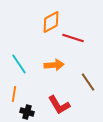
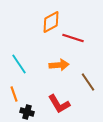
orange arrow: moved 5 px right
orange line: rotated 28 degrees counterclockwise
red L-shape: moved 1 px up
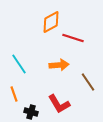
black cross: moved 4 px right
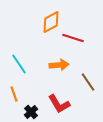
black cross: rotated 32 degrees clockwise
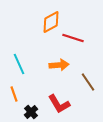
cyan line: rotated 10 degrees clockwise
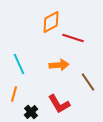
orange line: rotated 35 degrees clockwise
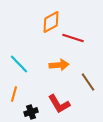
cyan line: rotated 20 degrees counterclockwise
black cross: rotated 24 degrees clockwise
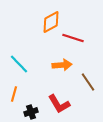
orange arrow: moved 3 px right
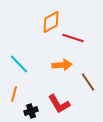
black cross: moved 1 px up
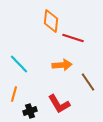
orange diamond: moved 1 px up; rotated 55 degrees counterclockwise
black cross: moved 1 px left
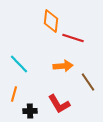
orange arrow: moved 1 px right, 1 px down
black cross: rotated 16 degrees clockwise
